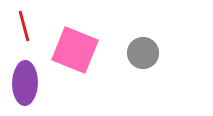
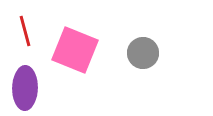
red line: moved 1 px right, 5 px down
purple ellipse: moved 5 px down
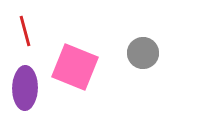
pink square: moved 17 px down
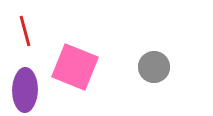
gray circle: moved 11 px right, 14 px down
purple ellipse: moved 2 px down
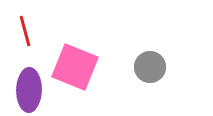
gray circle: moved 4 px left
purple ellipse: moved 4 px right
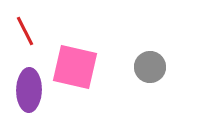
red line: rotated 12 degrees counterclockwise
pink square: rotated 9 degrees counterclockwise
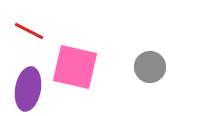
red line: moved 4 px right; rotated 36 degrees counterclockwise
purple ellipse: moved 1 px left, 1 px up; rotated 9 degrees clockwise
